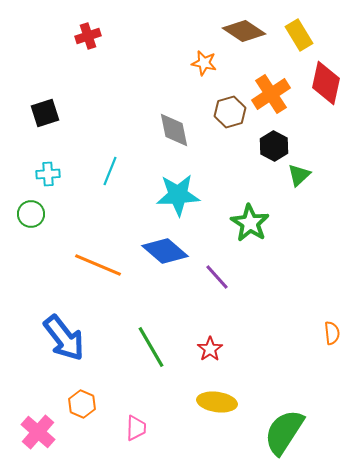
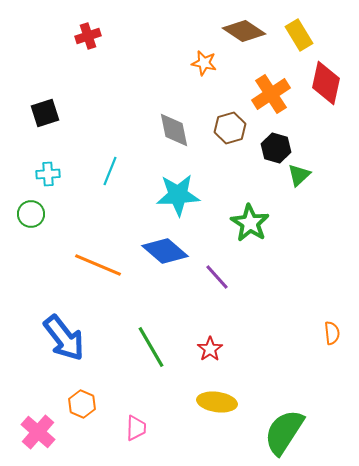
brown hexagon: moved 16 px down
black hexagon: moved 2 px right, 2 px down; rotated 12 degrees counterclockwise
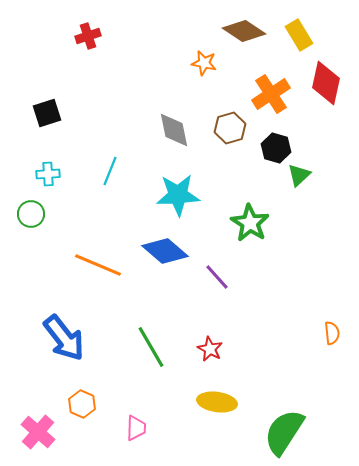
black square: moved 2 px right
red star: rotated 10 degrees counterclockwise
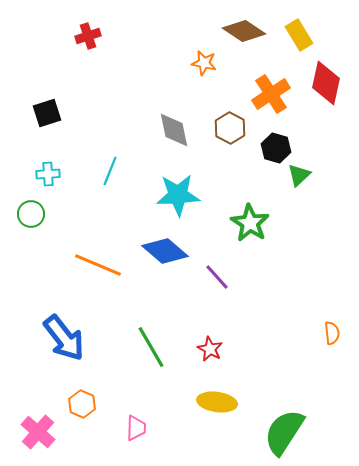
brown hexagon: rotated 16 degrees counterclockwise
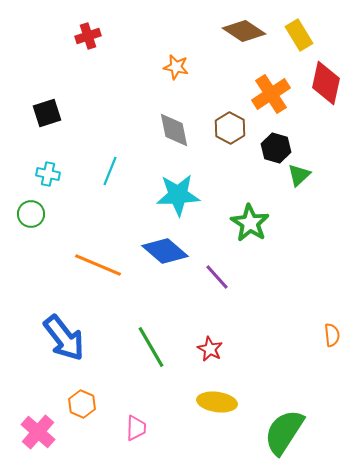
orange star: moved 28 px left, 4 px down
cyan cross: rotated 15 degrees clockwise
orange semicircle: moved 2 px down
